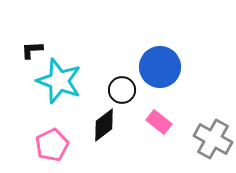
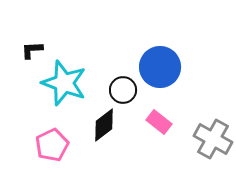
cyan star: moved 5 px right, 2 px down
black circle: moved 1 px right
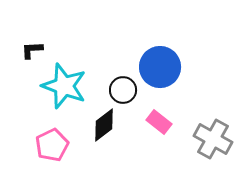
cyan star: moved 3 px down
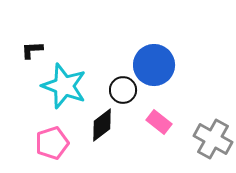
blue circle: moved 6 px left, 2 px up
black diamond: moved 2 px left
pink pentagon: moved 2 px up; rotated 8 degrees clockwise
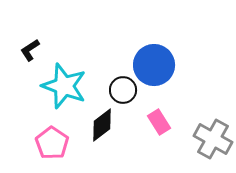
black L-shape: moved 2 px left; rotated 30 degrees counterclockwise
pink rectangle: rotated 20 degrees clockwise
pink pentagon: rotated 20 degrees counterclockwise
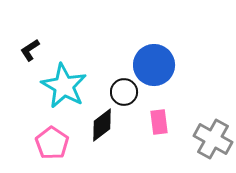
cyan star: rotated 9 degrees clockwise
black circle: moved 1 px right, 2 px down
pink rectangle: rotated 25 degrees clockwise
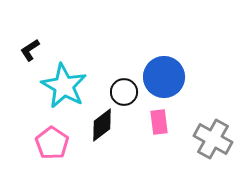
blue circle: moved 10 px right, 12 px down
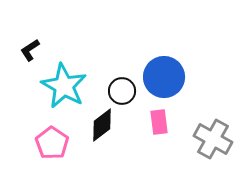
black circle: moved 2 px left, 1 px up
